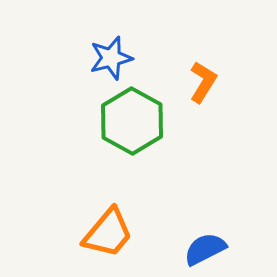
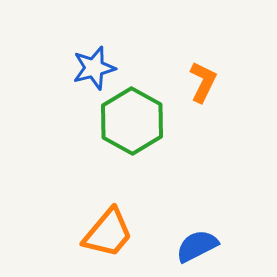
blue star: moved 17 px left, 10 px down
orange L-shape: rotated 6 degrees counterclockwise
blue semicircle: moved 8 px left, 3 px up
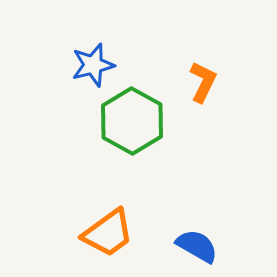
blue star: moved 1 px left, 3 px up
orange trapezoid: rotated 14 degrees clockwise
blue semicircle: rotated 57 degrees clockwise
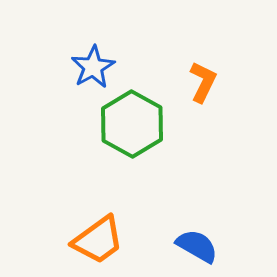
blue star: moved 2 px down; rotated 15 degrees counterclockwise
green hexagon: moved 3 px down
orange trapezoid: moved 10 px left, 7 px down
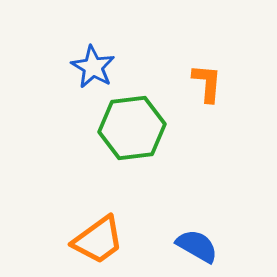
blue star: rotated 12 degrees counterclockwise
orange L-shape: moved 4 px right, 1 px down; rotated 21 degrees counterclockwise
green hexagon: moved 4 px down; rotated 24 degrees clockwise
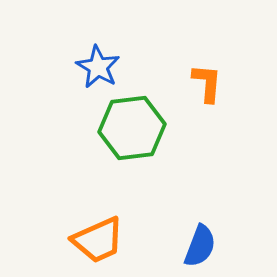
blue star: moved 5 px right
orange trapezoid: rotated 12 degrees clockwise
blue semicircle: moved 3 px right; rotated 81 degrees clockwise
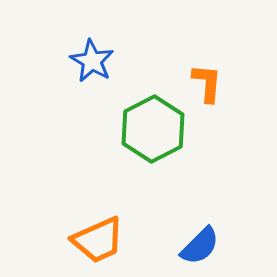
blue star: moved 6 px left, 6 px up
green hexagon: moved 21 px right, 1 px down; rotated 20 degrees counterclockwise
blue semicircle: rotated 24 degrees clockwise
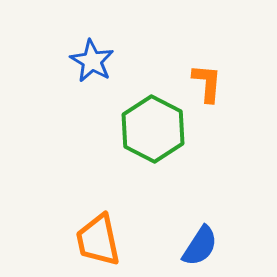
green hexagon: rotated 6 degrees counterclockwise
orange trapezoid: rotated 102 degrees clockwise
blue semicircle: rotated 12 degrees counterclockwise
